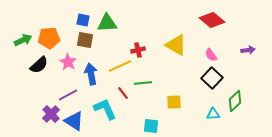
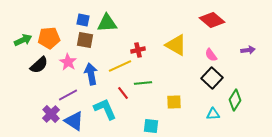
green diamond: moved 1 px up; rotated 15 degrees counterclockwise
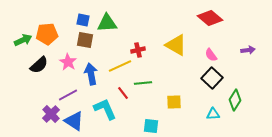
red diamond: moved 2 px left, 2 px up
orange pentagon: moved 2 px left, 4 px up
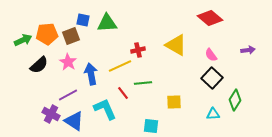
brown square: moved 14 px left, 4 px up; rotated 30 degrees counterclockwise
purple cross: rotated 18 degrees counterclockwise
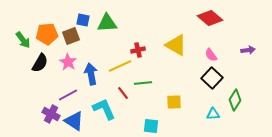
green arrow: rotated 78 degrees clockwise
black semicircle: moved 1 px right, 2 px up; rotated 18 degrees counterclockwise
cyan L-shape: moved 1 px left
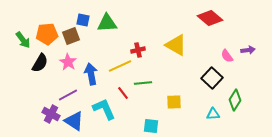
pink semicircle: moved 16 px right, 1 px down
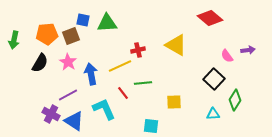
green arrow: moved 9 px left; rotated 48 degrees clockwise
black square: moved 2 px right, 1 px down
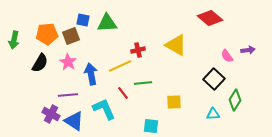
purple line: rotated 24 degrees clockwise
